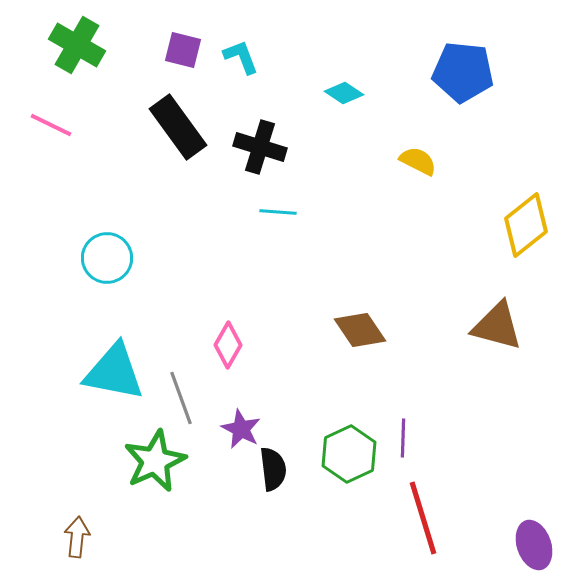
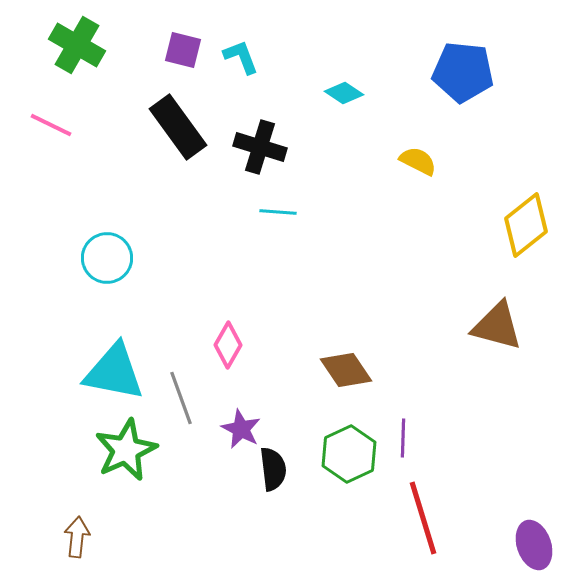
brown diamond: moved 14 px left, 40 px down
green star: moved 29 px left, 11 px up
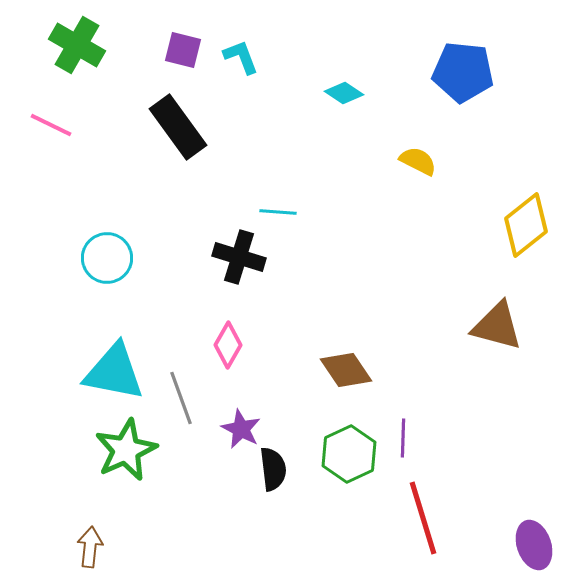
black cross: moved 21 px left, 110 px down
brown arrow: moved 13 px right, 10 px down
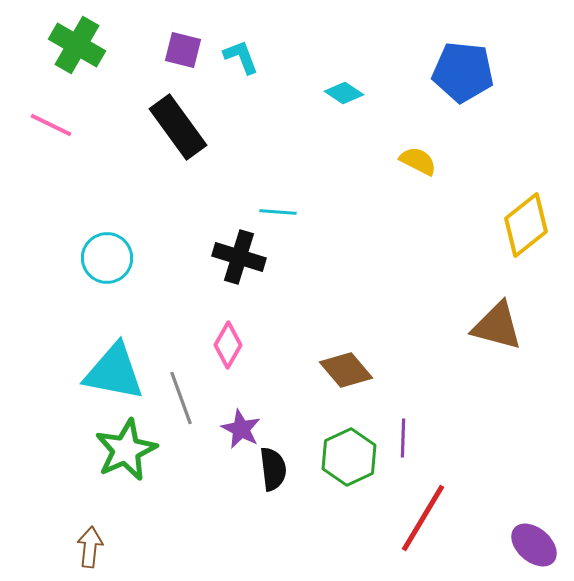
brown diamond: rotated 6 degrees counterclockwise
green hexagon: moved 3 px down
red line: rotated 48 degrees clockwise
purple ellipse: rotated 30 degrees counterclockwise
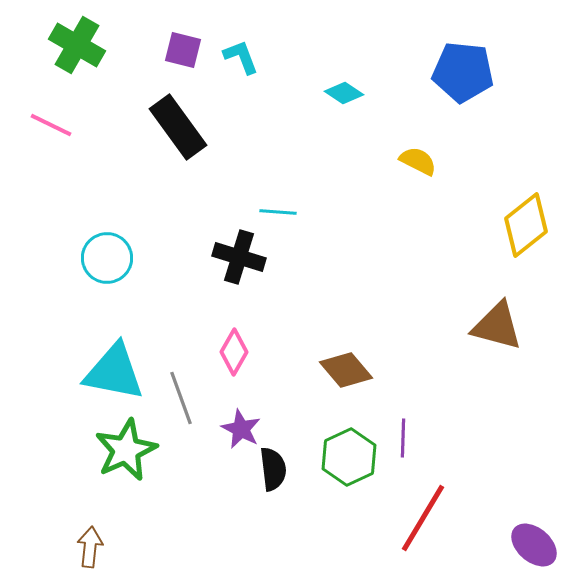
pink diamond: moved 6 px right, 7 px down
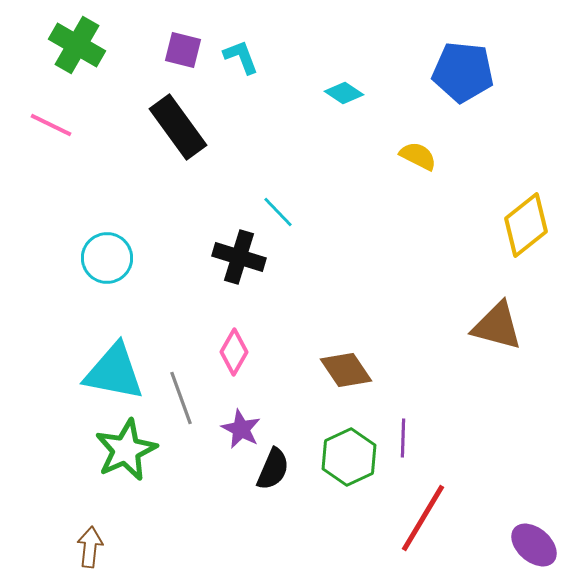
yellow semicircle: moved 5 px up
cyan line: rotated 42 degrees clockwise
brown diamond: rotated 6 degrees clockwise
black semicircle: rotated 30 degrees clockwise
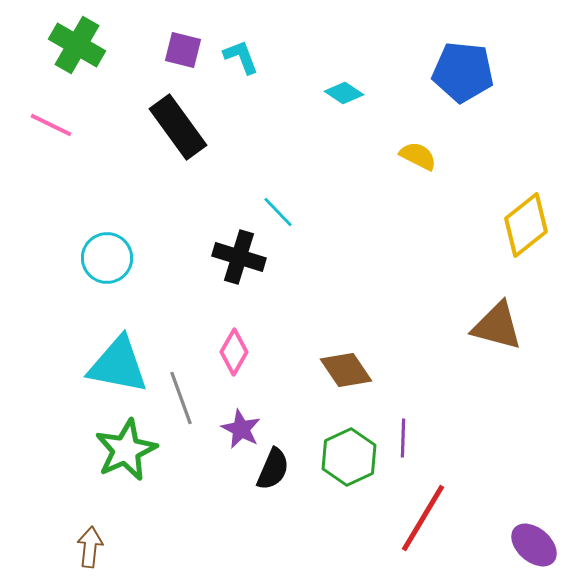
cyan triangle: moved 4 px right, 7 px up
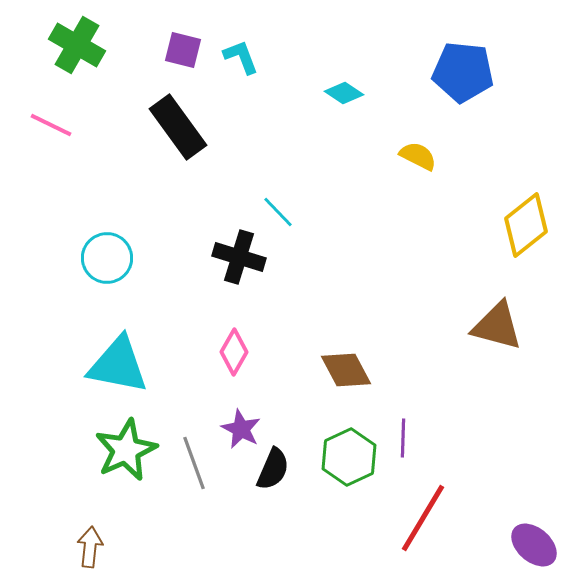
brown diamond: rotated 6 degrees clockwise
gray line: moved 13 px right, 65 px down
